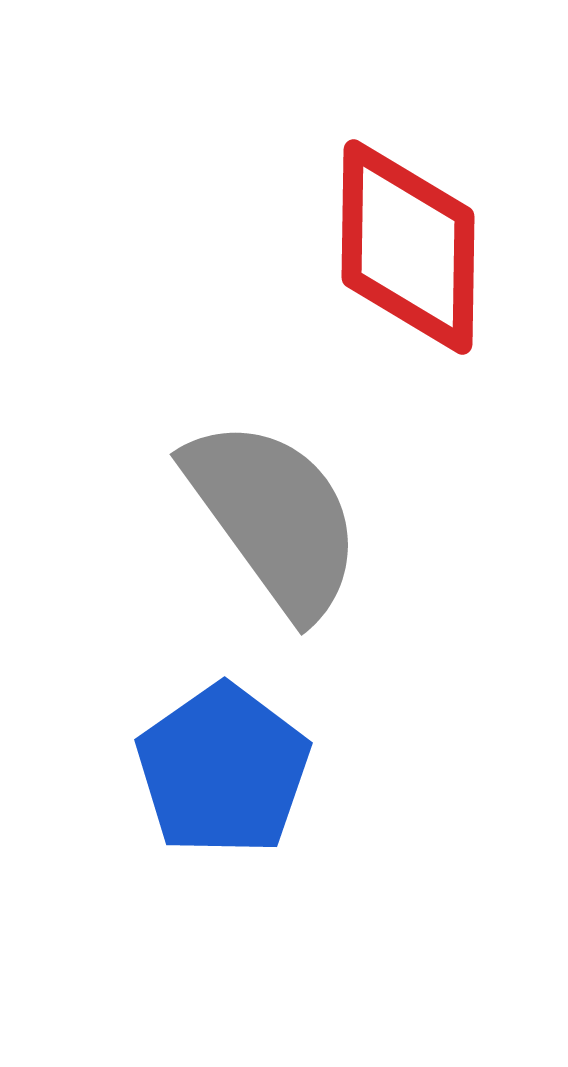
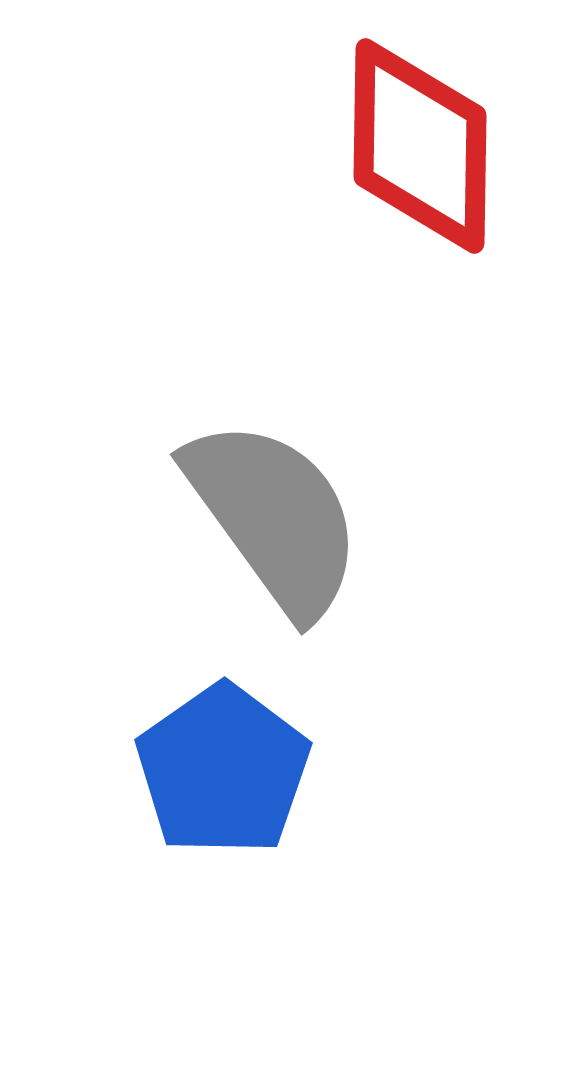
red diamond: moved 12 px right, 101 px up
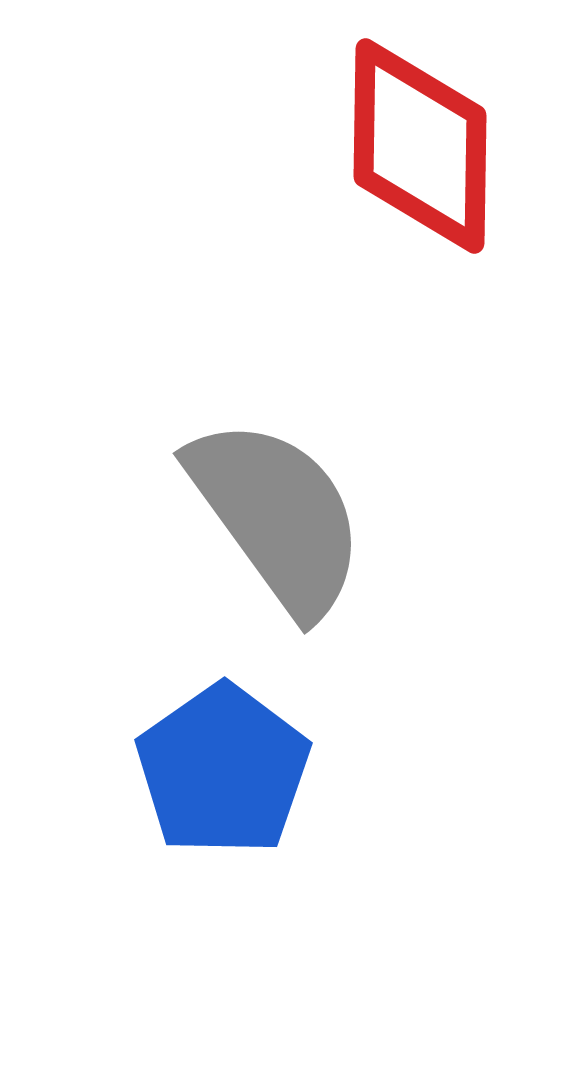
gray semicircle: moved 3 px right, 1 px up
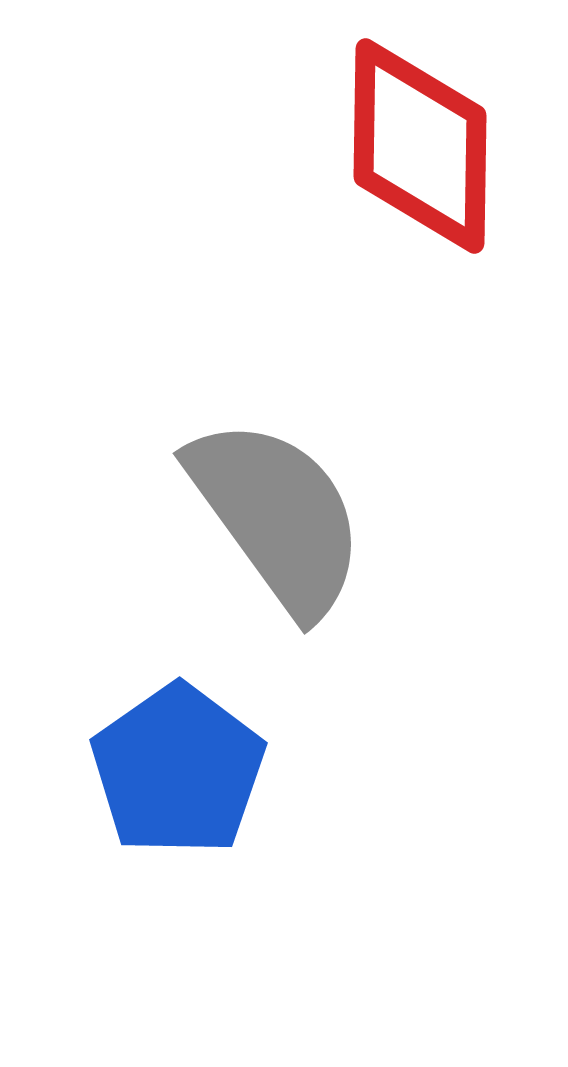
blue pentagon: moved 45 px left
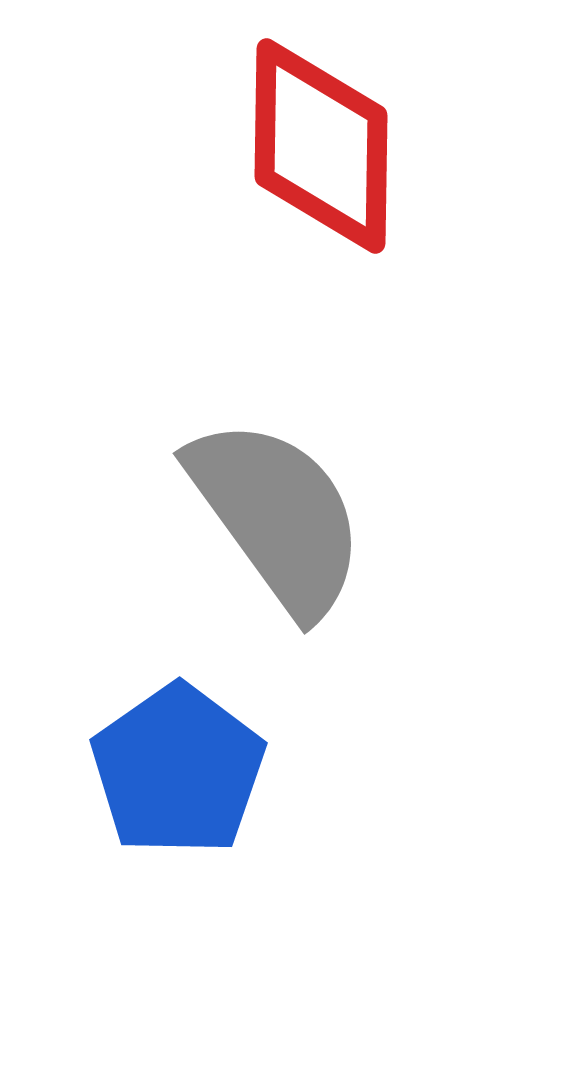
red diamond: moved 99 px left
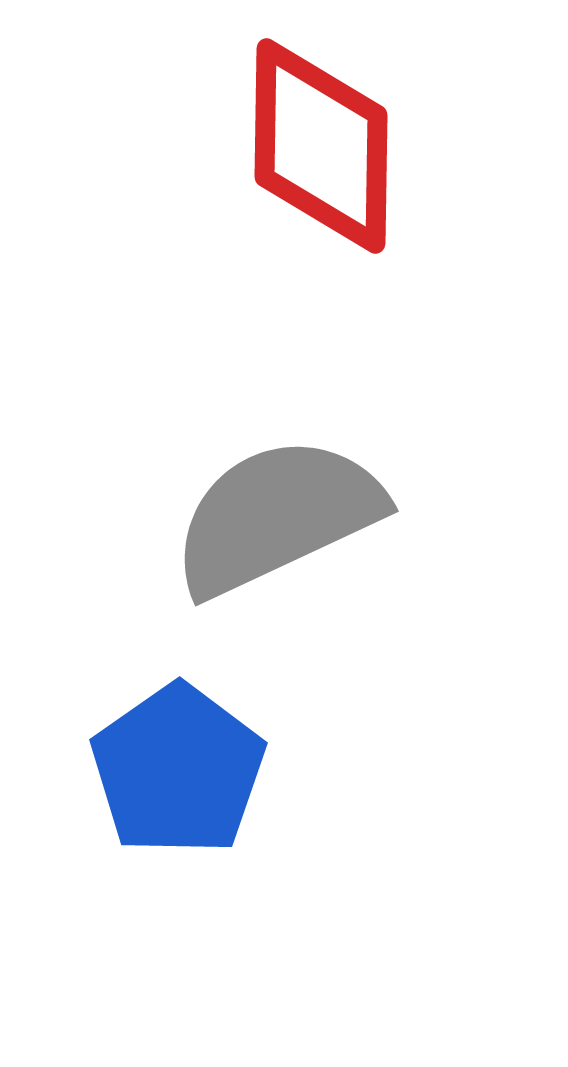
gray semicircle: rotated 79 degrees counterclockwise
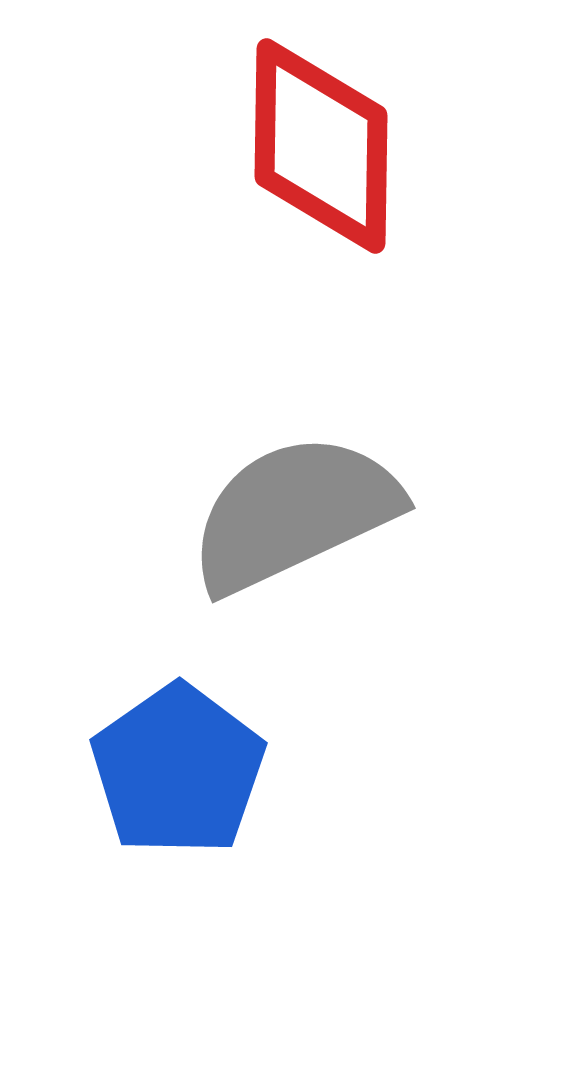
gray semicircle: moved 17 px right, 3 px up
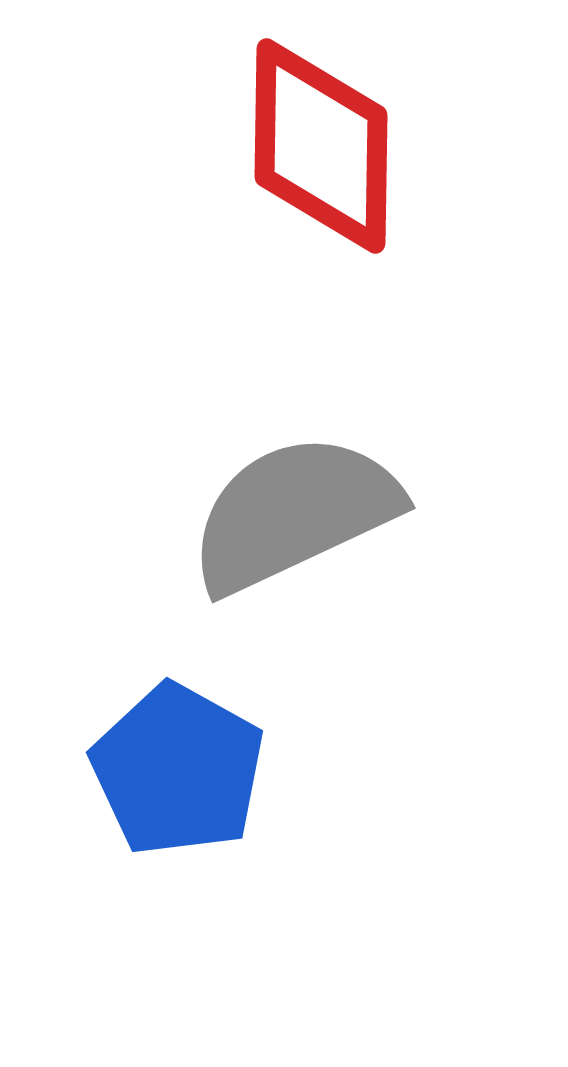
blue pentagon: rotated 8 degrees counterclockwise
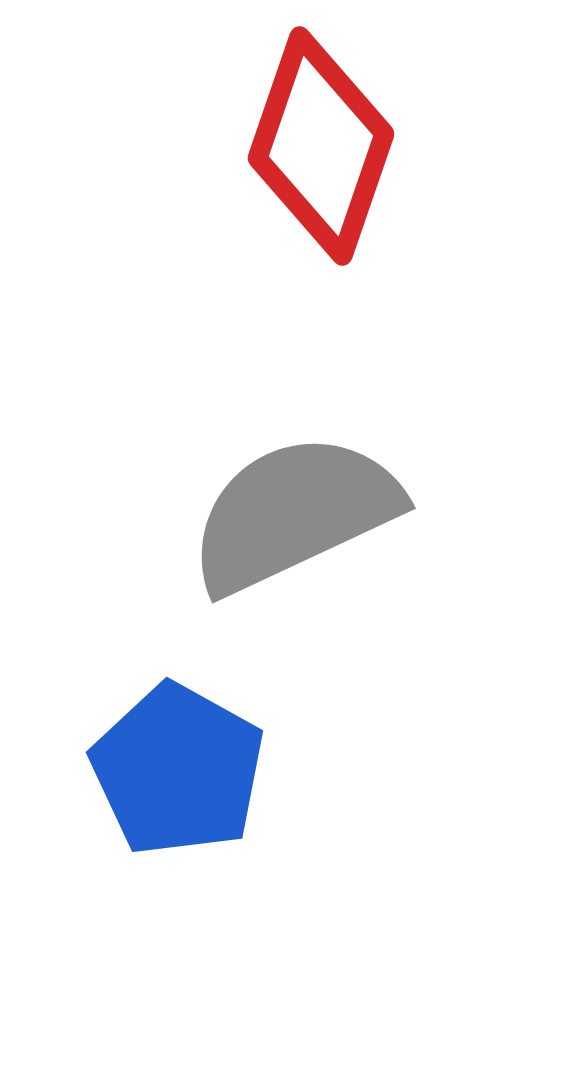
red diamond: rotated 18 degrees clockwise
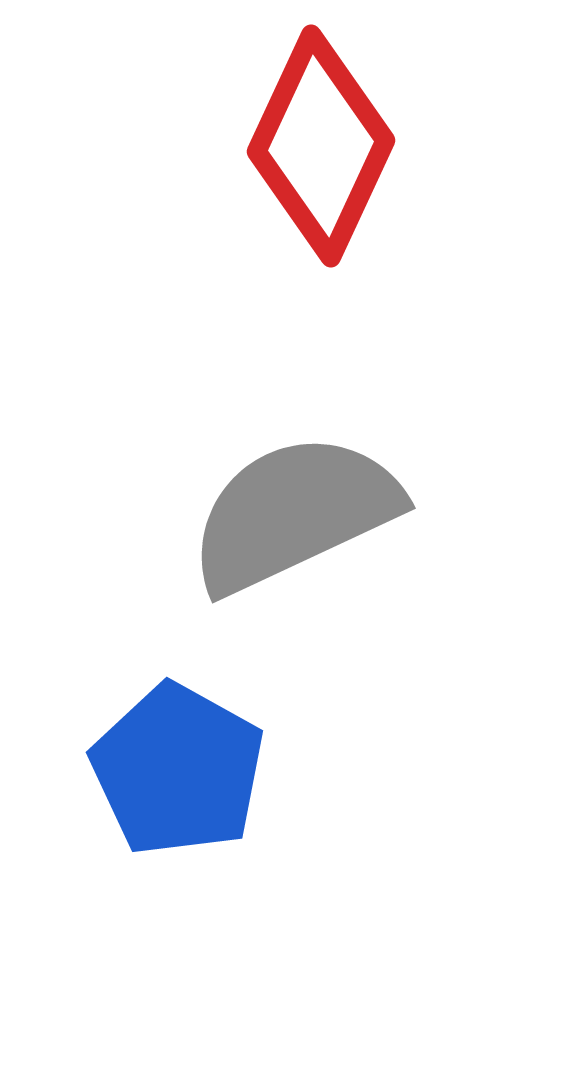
red diamond: rotated 6 degrees clockwise
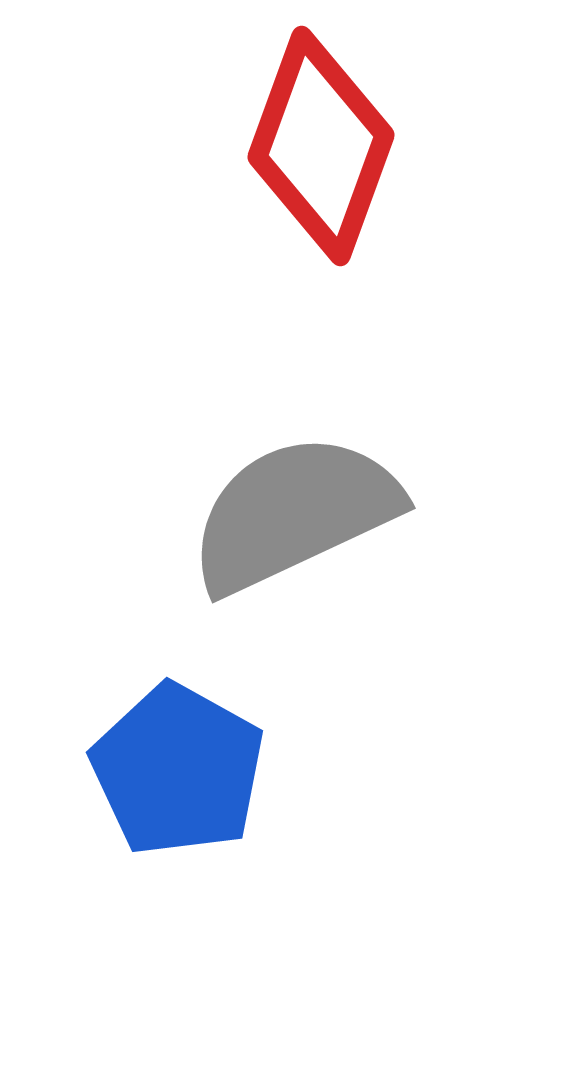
red diamond: rotated 5 degrees counterclockwise
